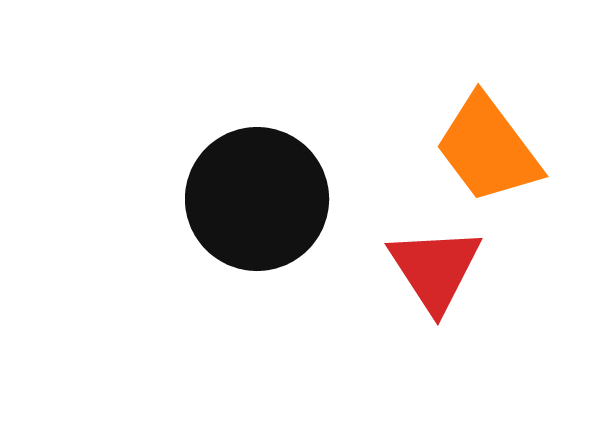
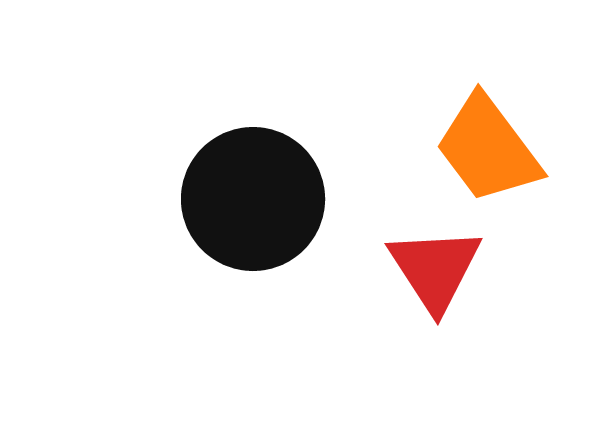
black circle: moved 4 px left
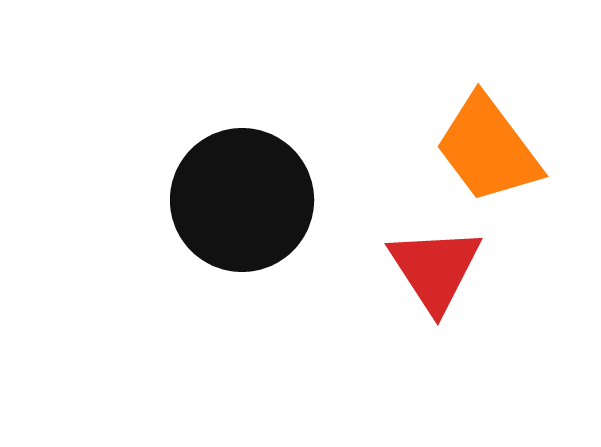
black circle: moved 11 px left, 1 px down
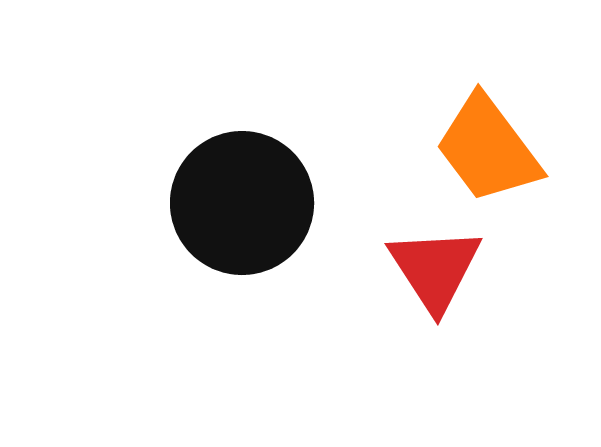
black circle: moved 3 px down
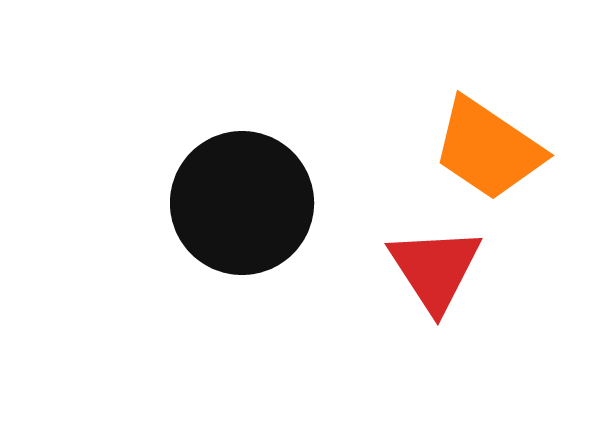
orange trapezoid: rotated 19 degrees counterclockwise
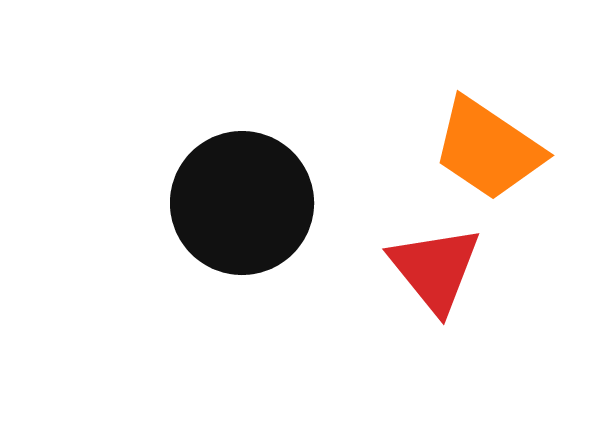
red triangle: rotated 6 degrees counterclockwise
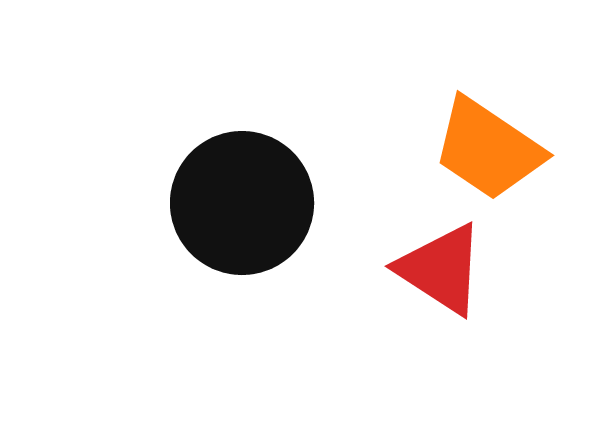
red triangle: moved 6 px right; rotated 18 degrees counterclockwise
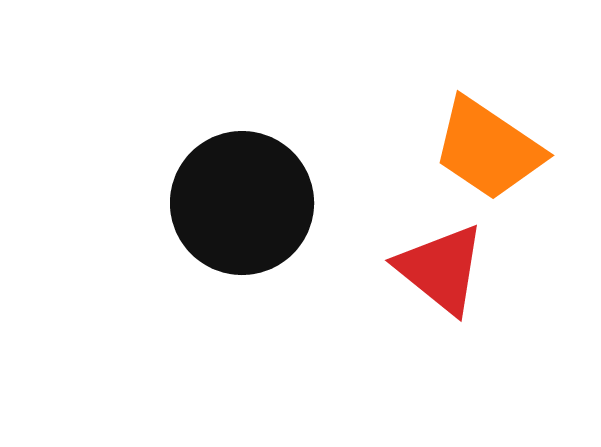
red triangle: rotated 6 degrees clockwise
